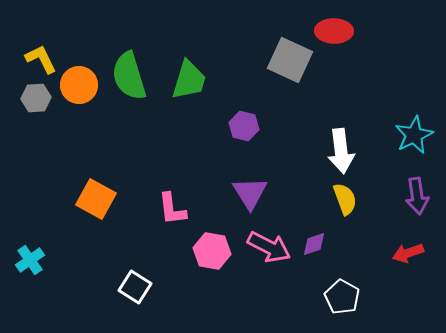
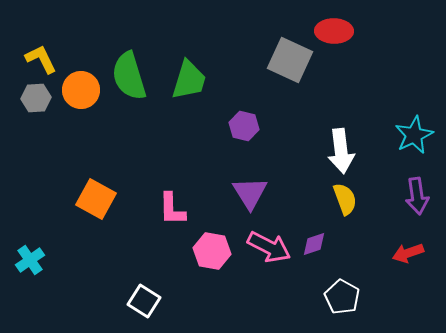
orange circle: moved 2 px right, 5 px down
pink L-shape: rotated 6 degrees clockwise
white square: moved 9 px right, 14 px down
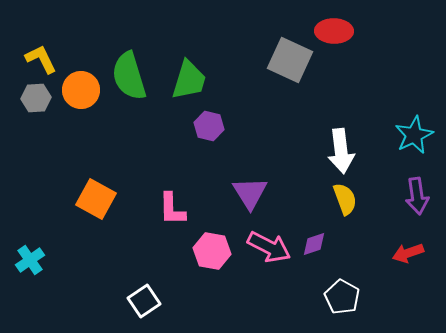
purple hexagon: moved 35 px left
white square: rotated 24 degrees clockwise
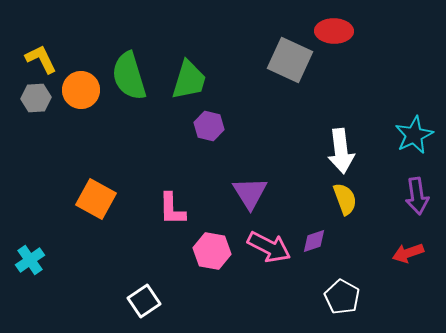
purple diamond: moved 3 px up
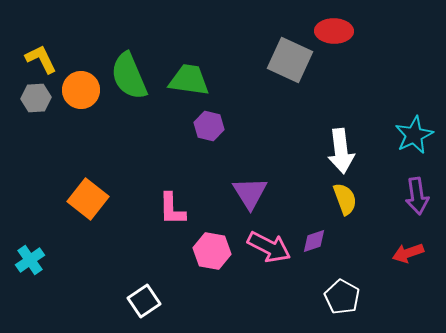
green semicircle: rotated 6 degrees counterclockwise
green trapezoid: rotated 99 degrees counterclockwise
orange square: moved 8 px left; rotated 9 degrees clockwise
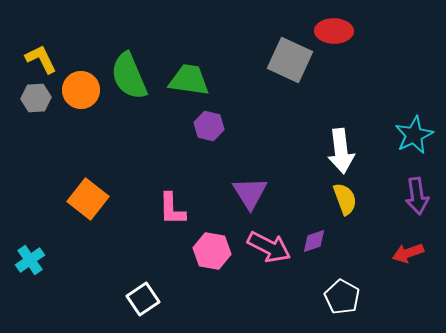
white square: moved 1 px left, 2 px up
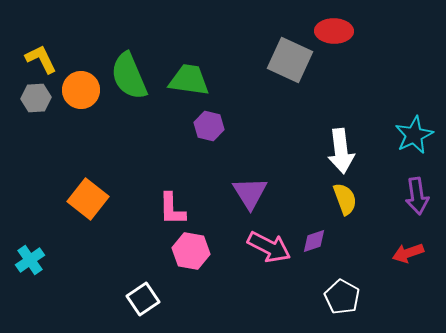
pink hexagon: moved 21 px left
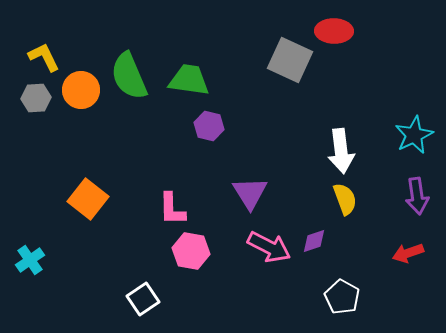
yellow L-shape: moved 3 px right, 2 px up
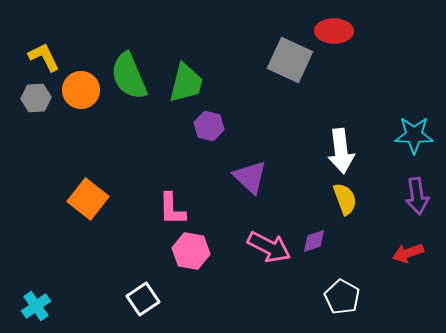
green trapezoid: moved 3 px left, 3 px down; rotated 96 degrees clockwise
cyan star: rotated 27 degrees clockwise
purple triangle: moved 16 px up; rotated 15 degrees counterclockwise
cyan cross: moved 6 px right, 46 px down
